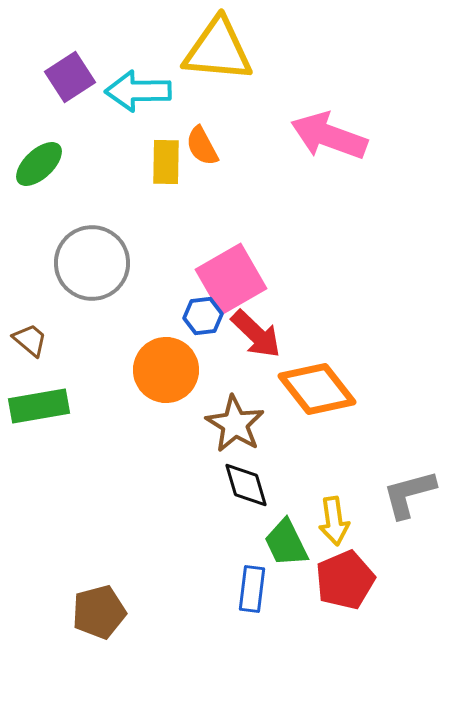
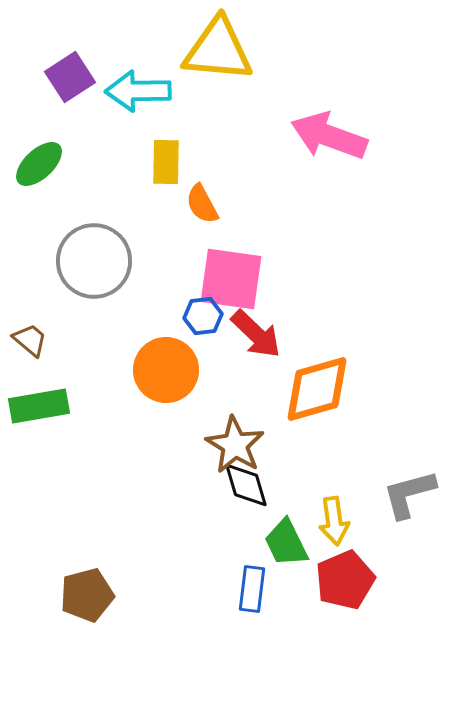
orange semicircle: moved 58 px down
gray circle: moved 2 px right, 2 px up
pink square: rotated 38 degrees clockwise
orange diamond: rotated 68 degrees counterclockwise
brown star: moved 21 px down
brown pentagon: moved 12 px left, 17 px up
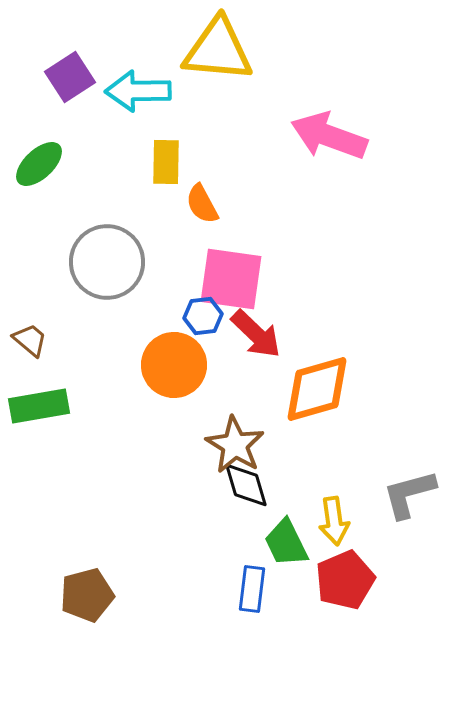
gray circle: moved 13 px right, 1 px down
orange circle: moved 8 px right, 5 px up
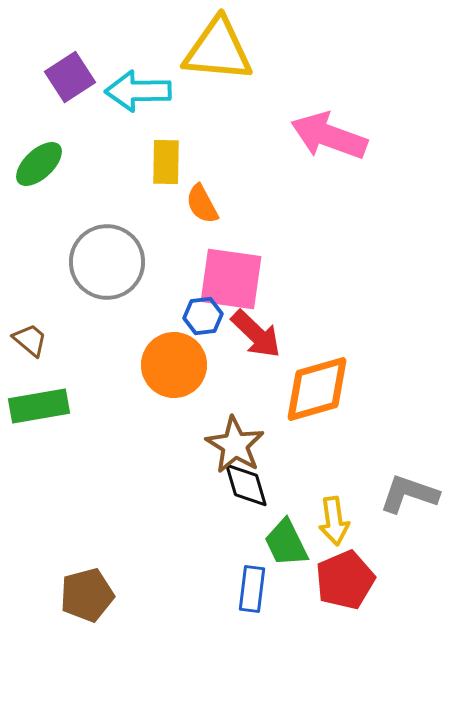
gray L-shape: rotated 34 degrees clockwise
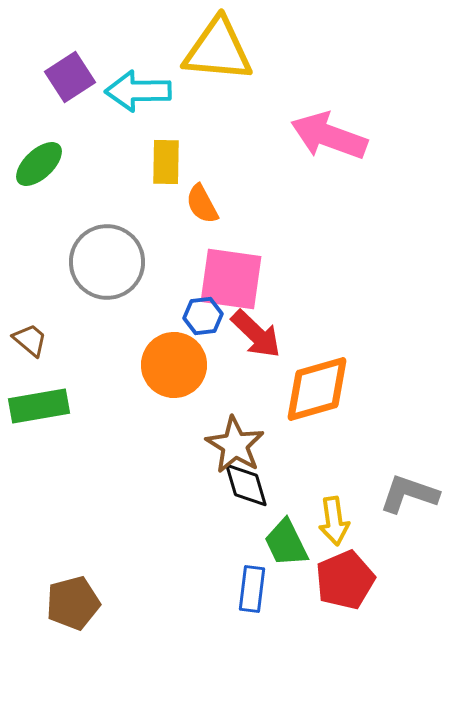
brown pentagon: moved 14 px left, 8 px down
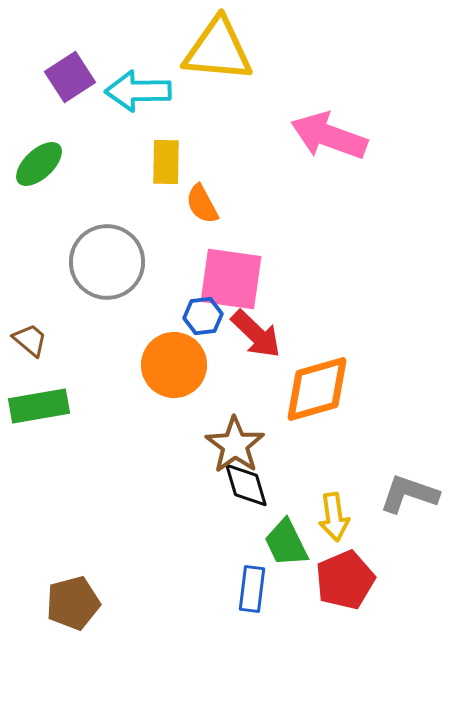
brown star: rotated 4 degrees clockwise
yellow arrow: moved 4 px up
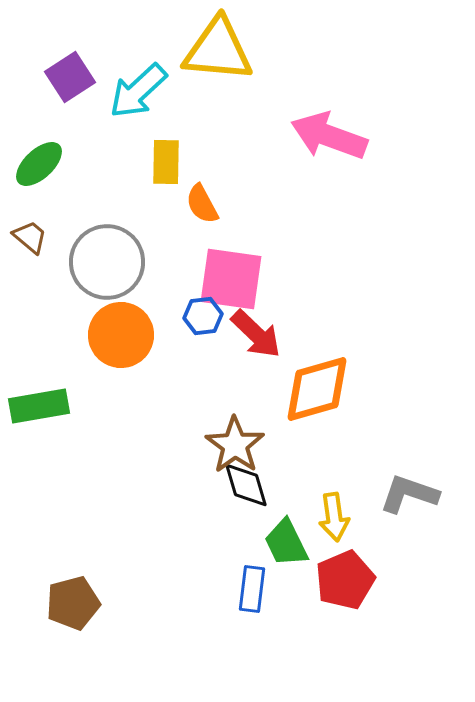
cyan arrow: rotated 42 degrees counterclockwise
brown trapezoid: moved 103 px up
orange circle: moved 53 px left, 30 px up
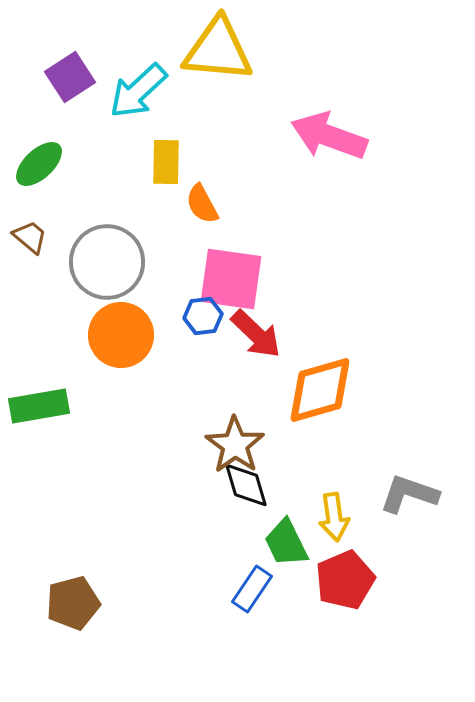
orange diamond: moved 3 px right, 1 px down
blue rectangle: rotated 27 degrees clockwise
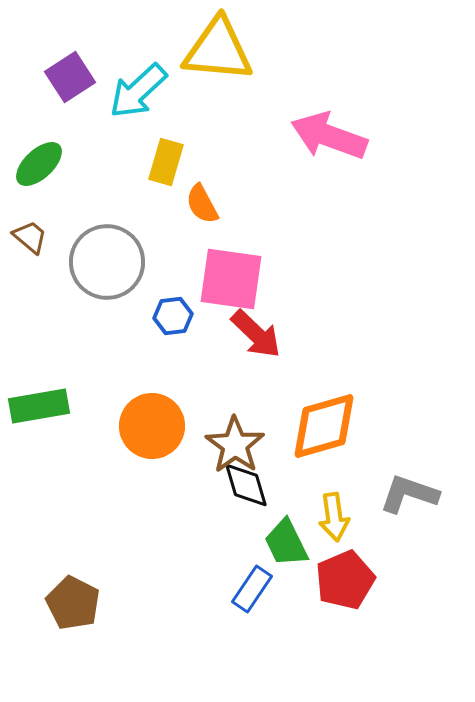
yellow rectangle: rotated 15 degrees clockwise
blue hexagon: moved 30 px left
orange circle: moved 31 px right, 91 px down
orange diamond: moved 4 px right, 36 px down
brown pentagon: rotated 30 degrees counterclockwise
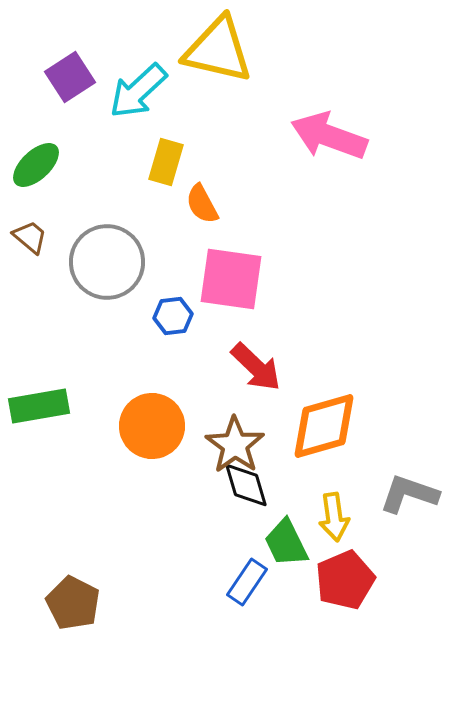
yellow triangle: rotated 8 degrees clockwise
green ellipse: moved 3 px left, 1 px down
red arrow: moved 33 px down
blue rectangle: moved 5 px left, 7 px up
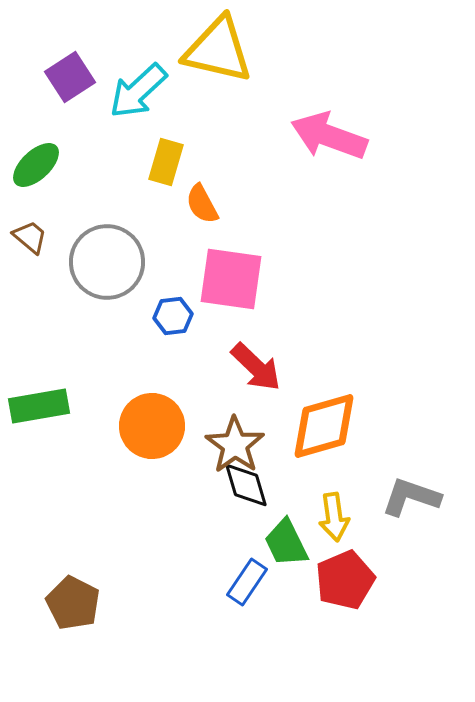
gray L-shape: moved 2 px right, 3 px down
